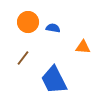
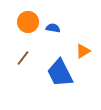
orange triangle: moved 4 px down; rotated 35 degrees counterclockwise
blue trapezoid: moved 6 px right, 7 px up
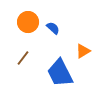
blue semicircle: rotated 32 degrees clockwise
